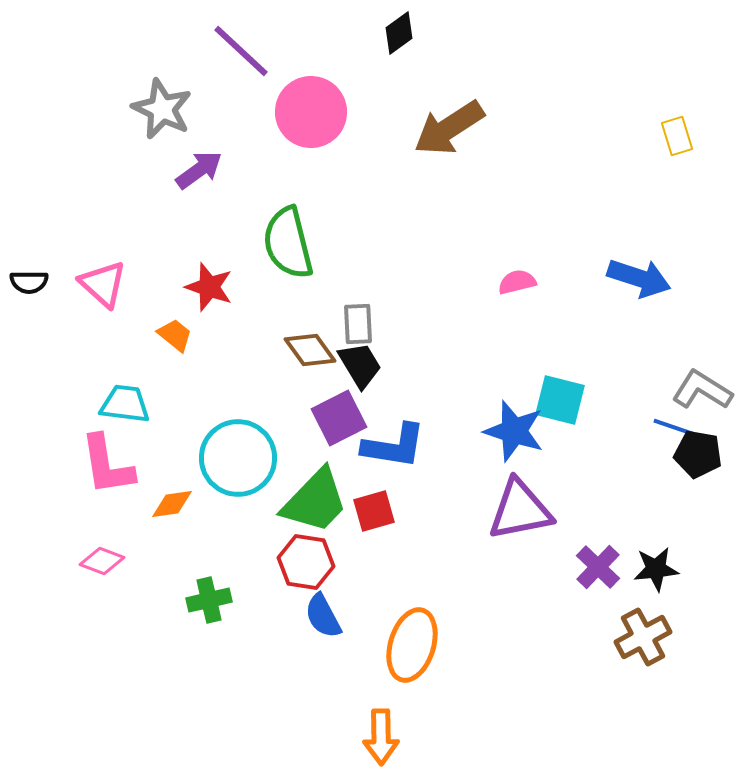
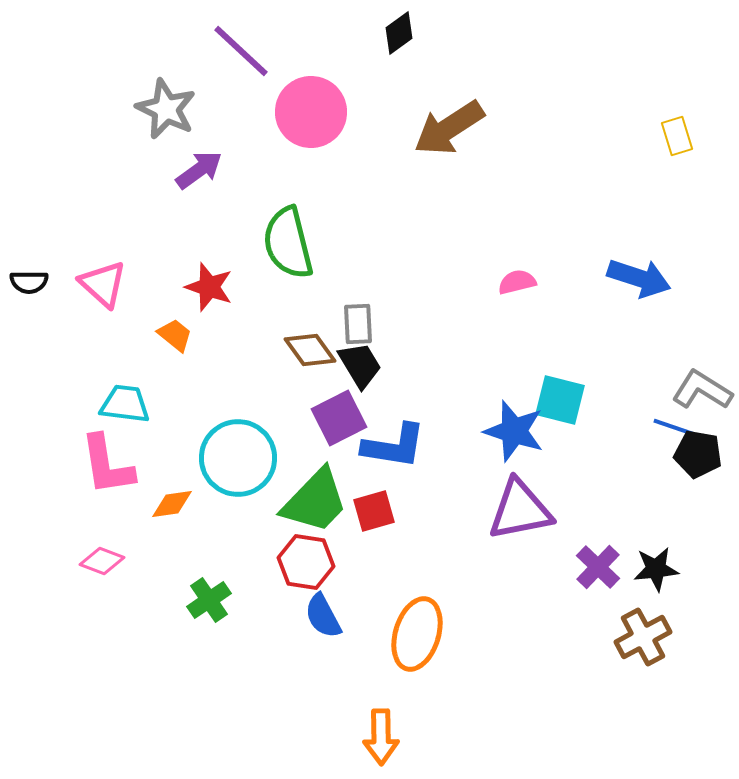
gray star: moved 4 px right
green cross: rotated 21 degrees counterclockwise
orange ellipse: moved 5 px right, 11 px up
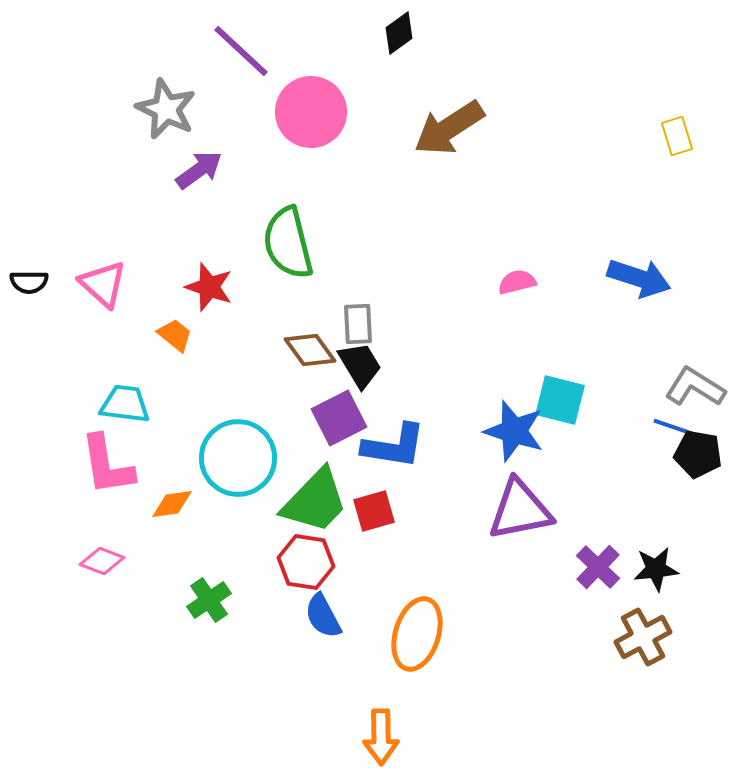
gray L-shape: moved 7 px left, 3 px up
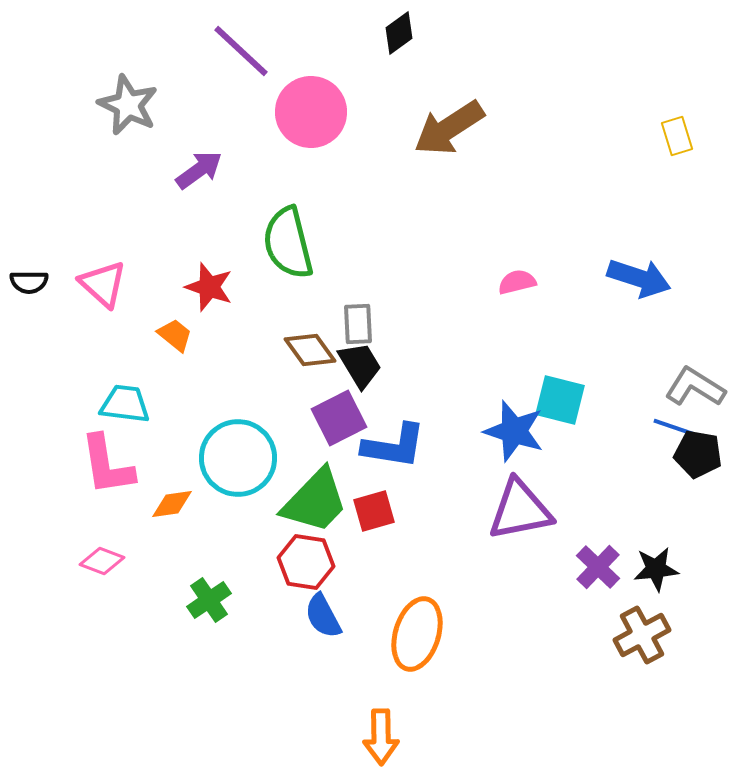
gray star: moved 38 px left, 4 px up
brown cross: moved 1 px left, 2 px up
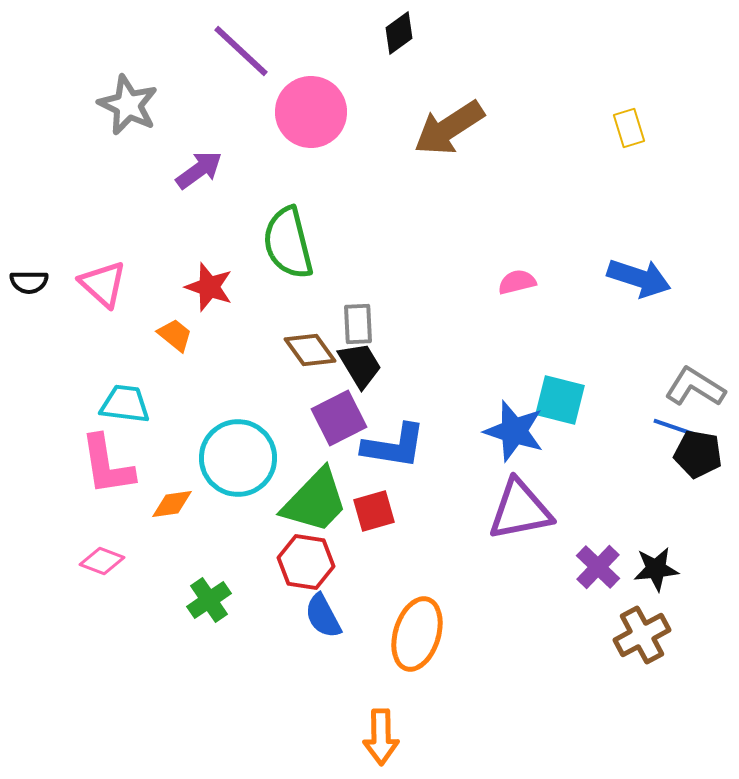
yellow rectangle: moved 48 px left, 8 px up
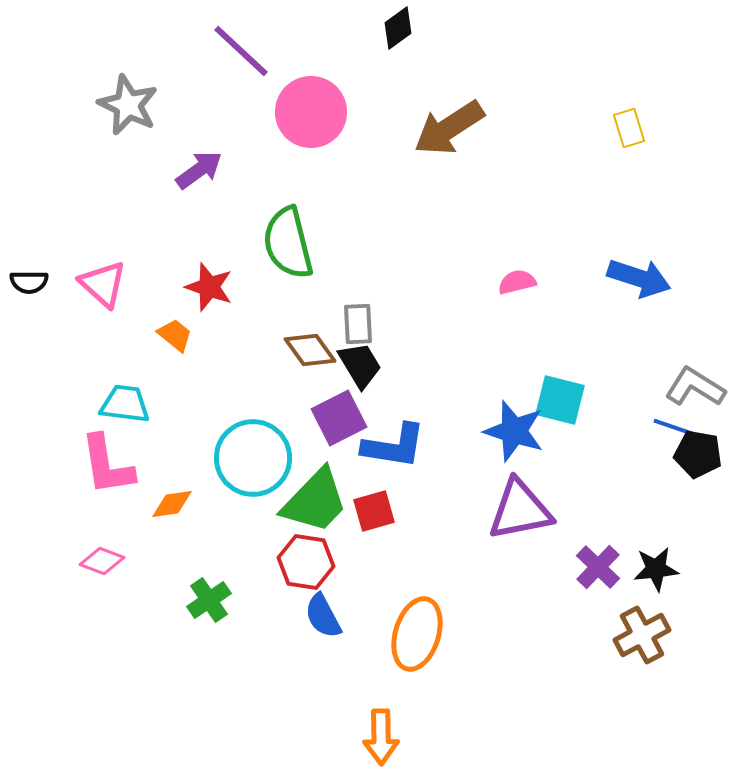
black diamond: moved 1 px left, 5 px up
cyan circle: moved 15 px right
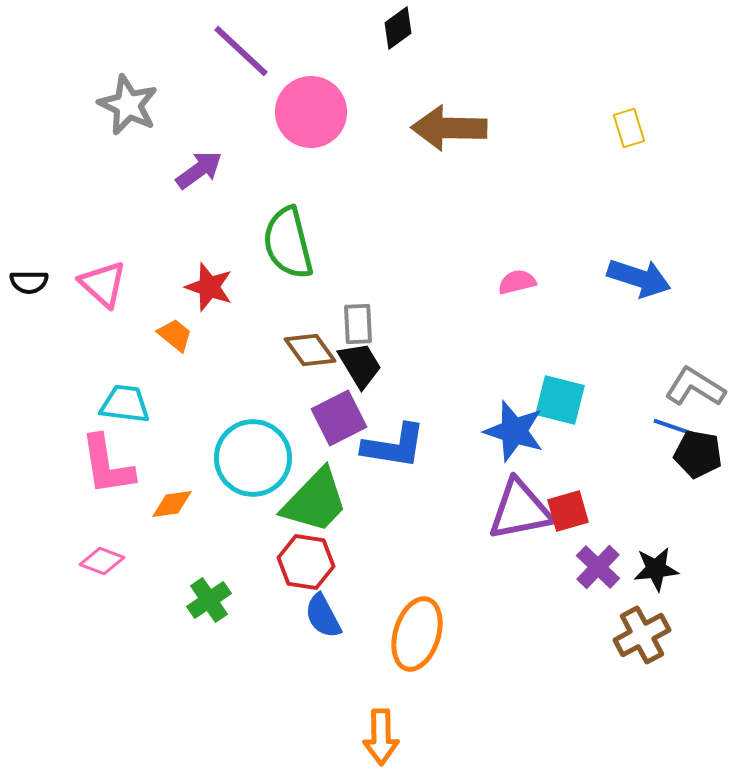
brown arrow: rotated 34 degrees clockwise
red square: moved 194 px right
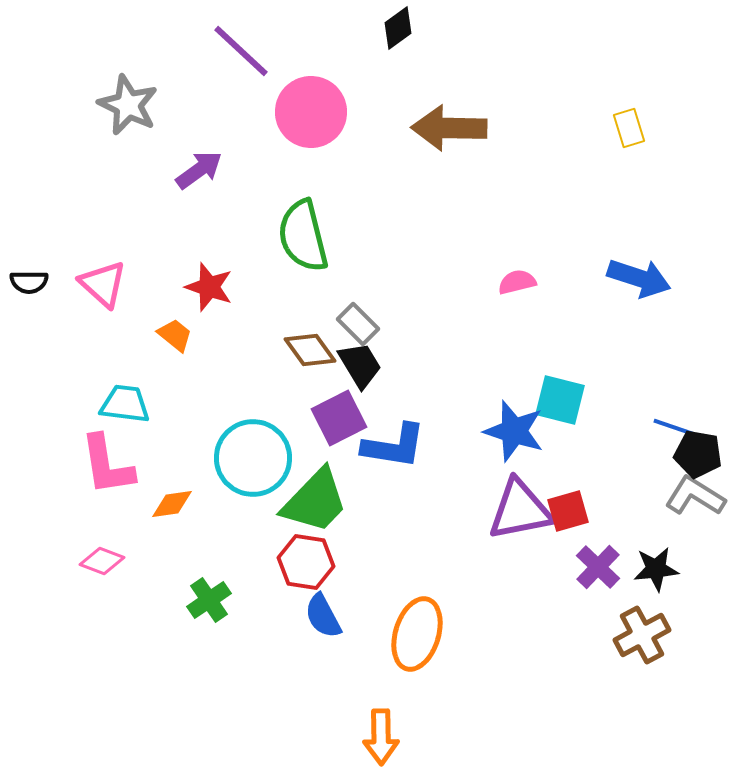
green semicircle: moved 15 px right, 7 px up
gray rectangle: rotated 42 degrees counterclockwise
gray L-shape: moved 109 px down
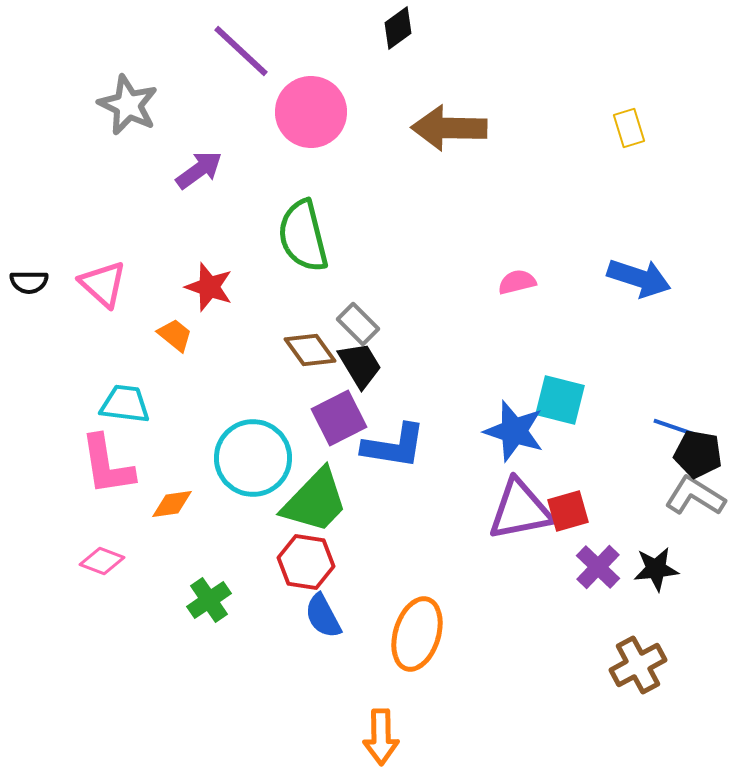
brown cross: moved 4 px left, 30 px down
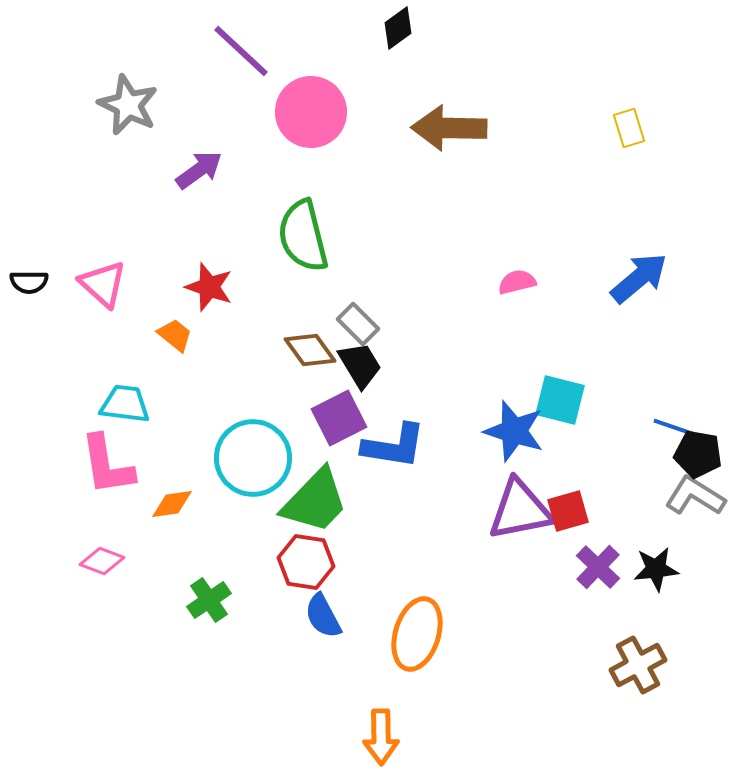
blue arrow: rotated 58 degrees counterclockwise
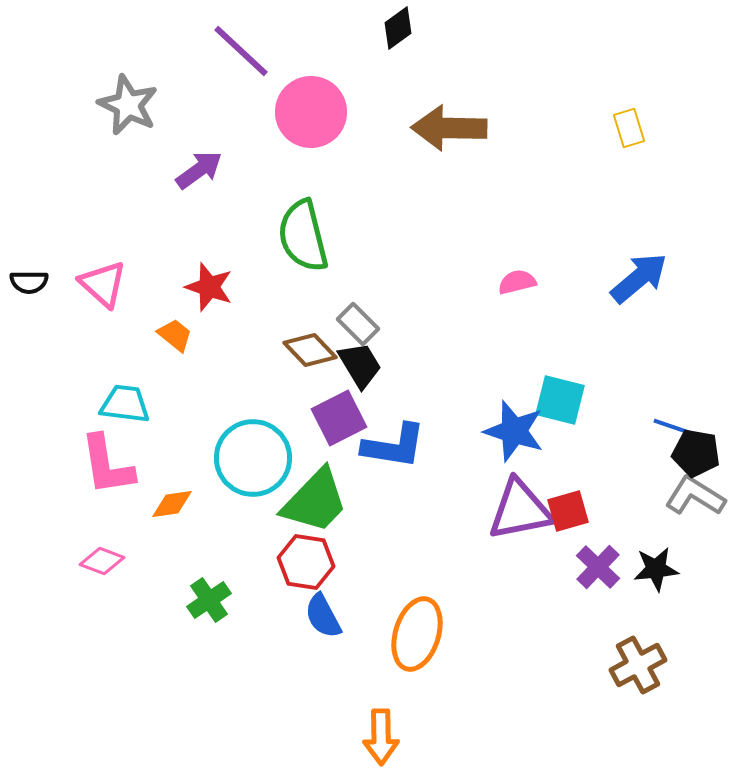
brown diamond: rotated 8 degrees counterclockwise
black pentagon: moved 2 px left, 1 px up
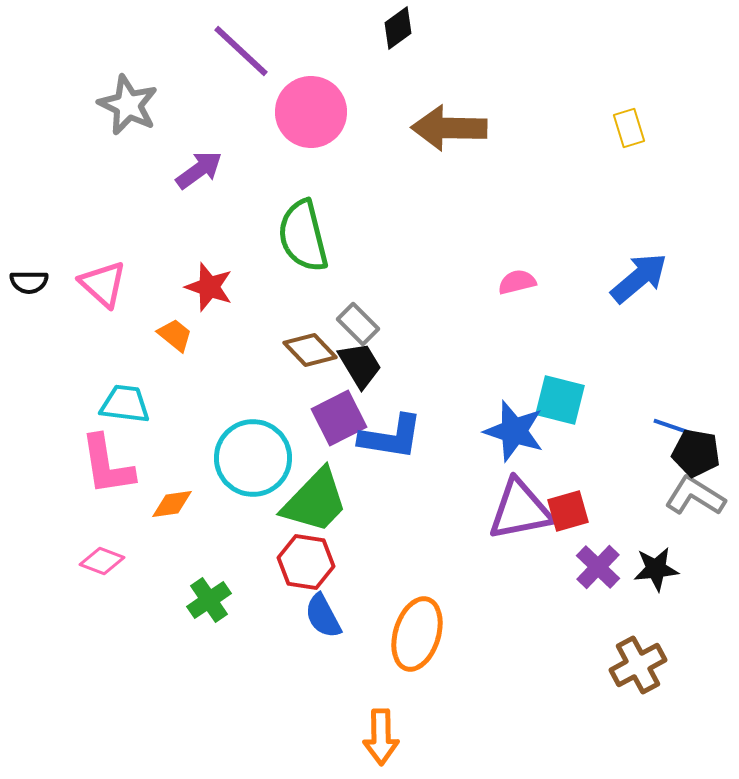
blue L-shape: moved 3 px left, 9 px up
